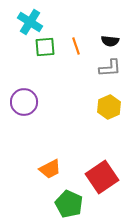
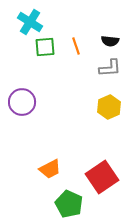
purple circle: moved 2 px left
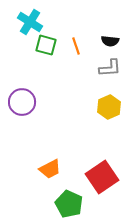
green square: moved 1 px right, 2 px up; rotated 20 degrees clockwise
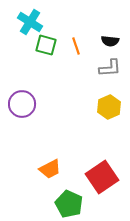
purple circle: moved 2 px down
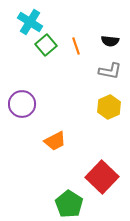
green square: rotated 35 degrees clockwise
gray L-shape: moved 3 px down; rotated 15 degrees clockwise
orange trapezoid: moved 5 px right, 28 px up
red square: rotated 12 degrees counterclockwise
green pentagon: rotated 8 degrees clockwise
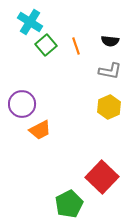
orange trapezoid: moved 15 px left, 11 px up
green pentagon: rotated 12 degrees clockwise
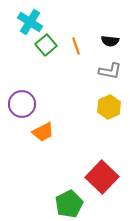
orange trapezoid: moved 3 px right, 2 px down
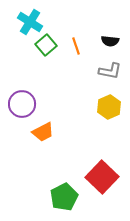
green pentagon: moved 5 px left, 7 px up
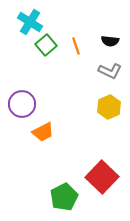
gray L-shape: rotated 15 degrees clockwise
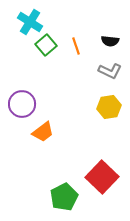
yellow hexagon: rotated 15 degrees clockwise
orange trapezoid: rotated 10 degrees counterclockwise
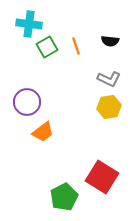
cyan cross: moved 1 px left, 2 px down; rotated 25 degrees counterclockwise
green square: moved 1 px right, 2 px down; rotated 10 degrees clockwise
gray L-shape: moved 1 px left, 8 px down
purple circle: moved 5 px right, 2 px up
red square: rotated 12 degrees counterclockwise
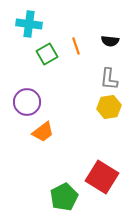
green square: moved 7 px down
gray L-shape: rotated 70 degrees clockwise
